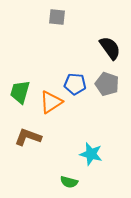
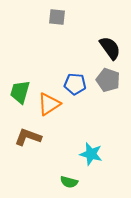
gray pentagon: moved 1 px right, 4 px up
orange triangle: moved 2 px left, 2 px down
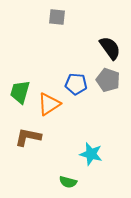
blue pentagon: moved 1 px right
brown L-shape: rotated 8 degrees counterclockwise
green semicircle: moved 1 px left
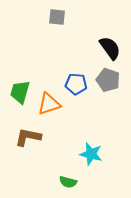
orange triangle: rotated 15 degrees clockwise
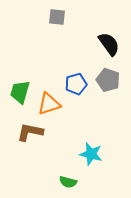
black semicircle: moved 1 px left, 4 px up
blue pentagon: rotated 20 degrees counterclockwise
brown L-shape: moved 2 px right, 5 px up
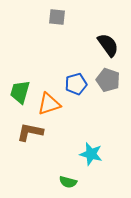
black semicircle: moved 1 px left, 1 px down
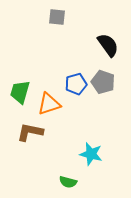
gray pentagon: moved 5 px left, 2 px down
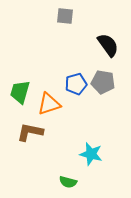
gray square: moved 8 px right, 1 px up
gray pentagon: rotated 10 degrees counterclockwise
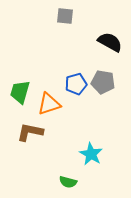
black semicircle: moved 2 px right, 3 px up; rotated 25 degrees counterclockwise
cyan star: rotated 15 degrees clockwise
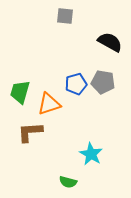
brown L-shape: rotated 16 degrees counterclockwise
